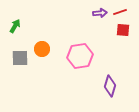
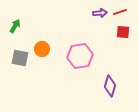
red square: moved 2 px down
gray square: rotated 12 degrees clockwise
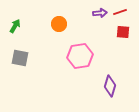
orange circle: moved 17 px right, 25 px up
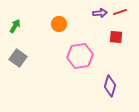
red square: moved 7 px left, 5 px down
gray square: moved 2 px left; rotated 24 degrees clockwise
